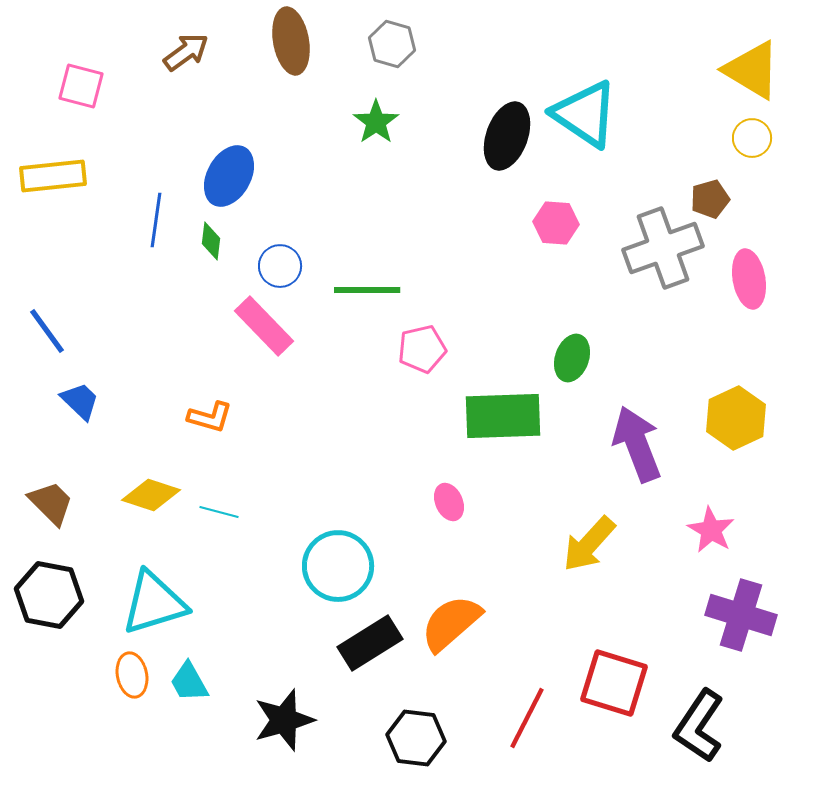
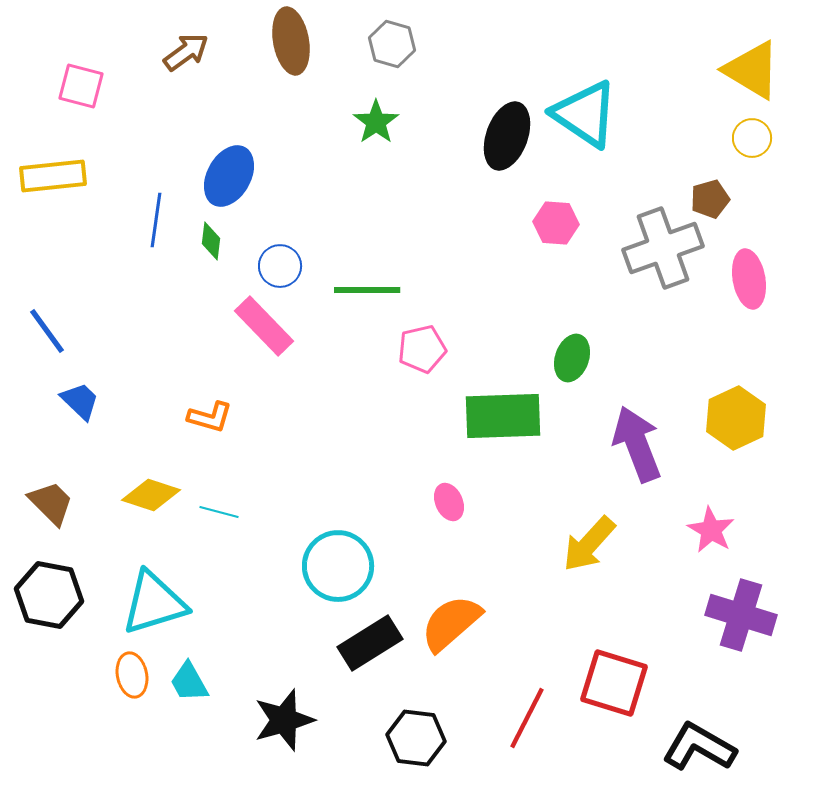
black L-shape at (699, 726): moved 21 px down; rotated 86 degrees clockwise
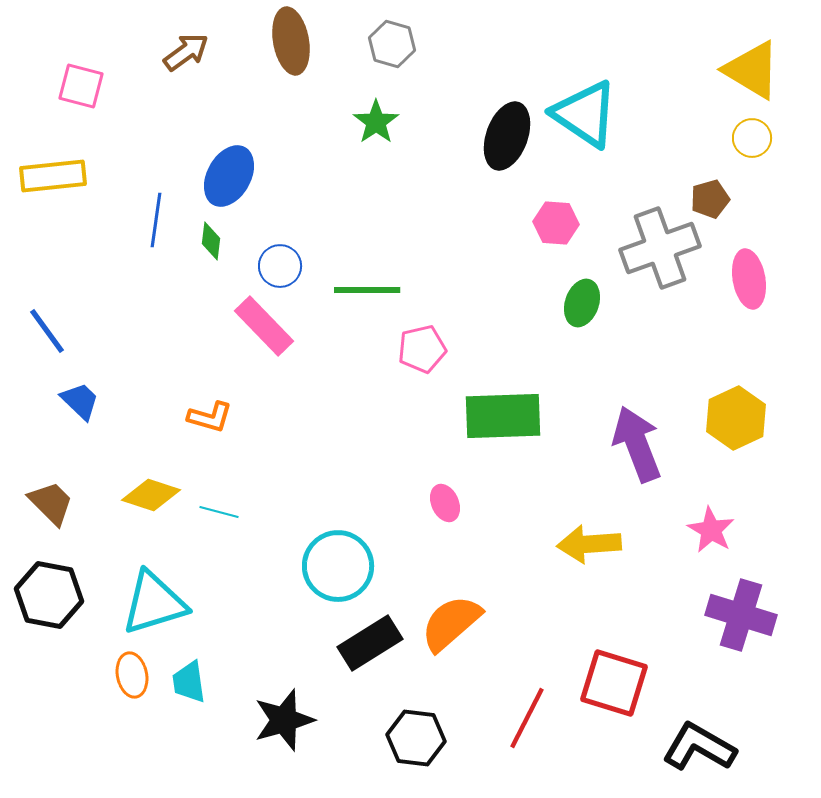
gray cross at (663, 248): moved 3 px left
green ellipse at (572, 358): moved 10 px right, 55 px up
pink ellipse at (449, 502): moved 4 px left, 1 px down
yellow arrow at (589, 544): rotated 44 degrees clockwise
cyan trapezoid at (189, 682): rotated 21 degrees clockwise
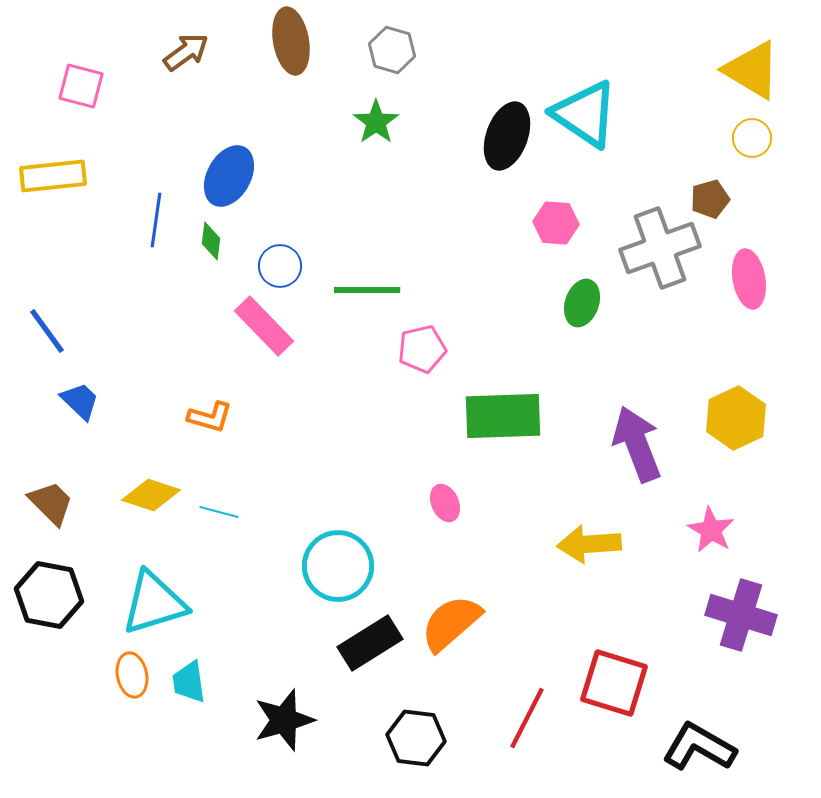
gray hexagon at (392, 44): moved 6 px down
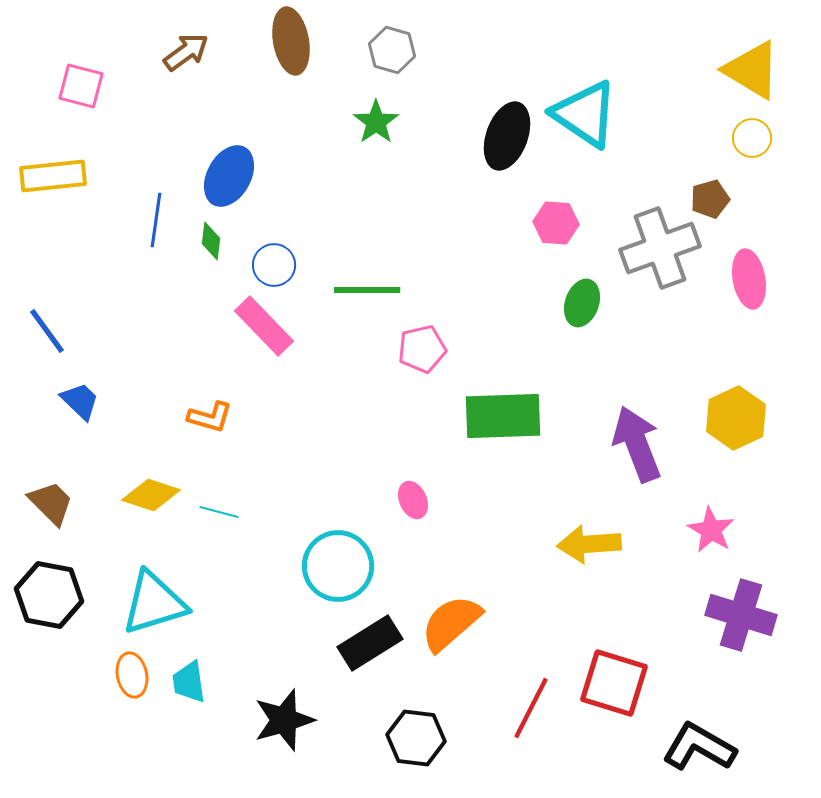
blue circle at (280, 266): moved 6 px left, 1 px up
pink ellipse at (445, 503): moved 32 px left, 3 px up
red line at (527, 718): moved 4 px right, 10 px up
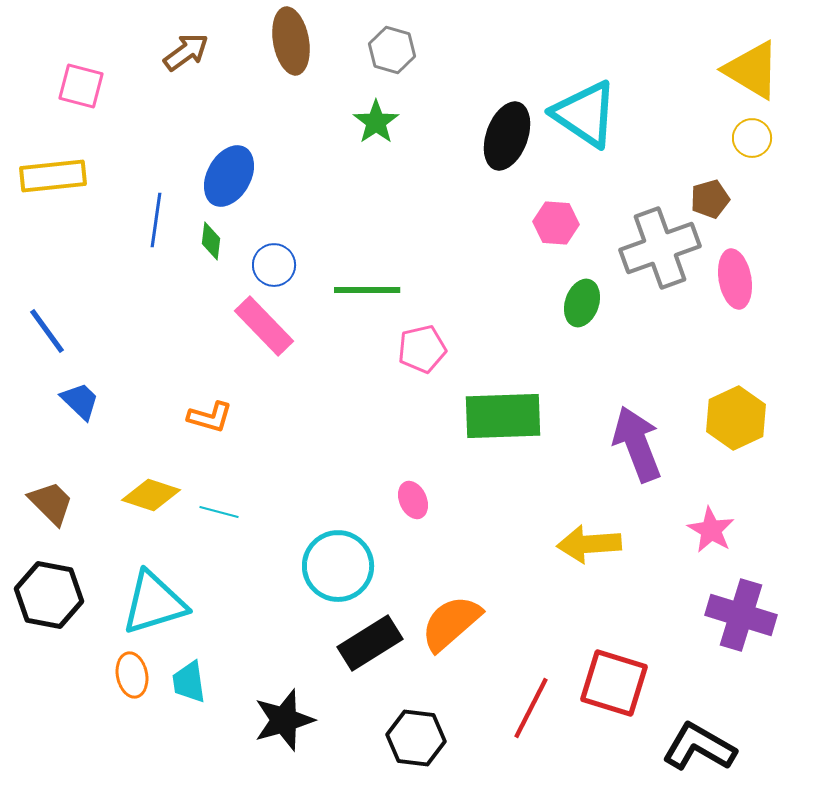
pink ellipse at (749, 279): moved 14 px left
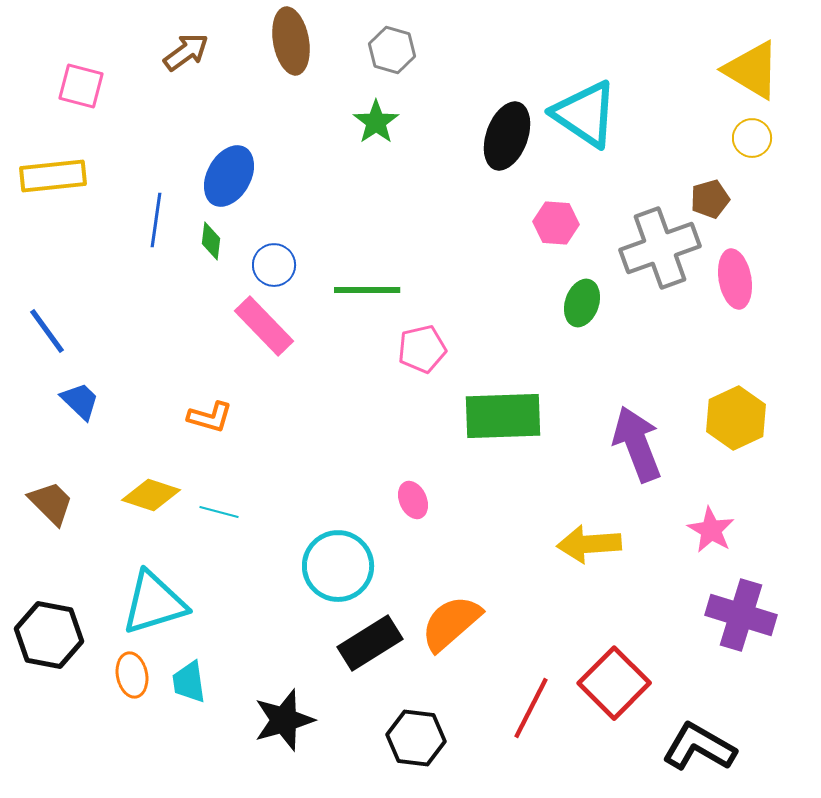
black hexagon at (49, 595): moved 40 px down
red square at (614, 683): rotated 28 degrees clockwise
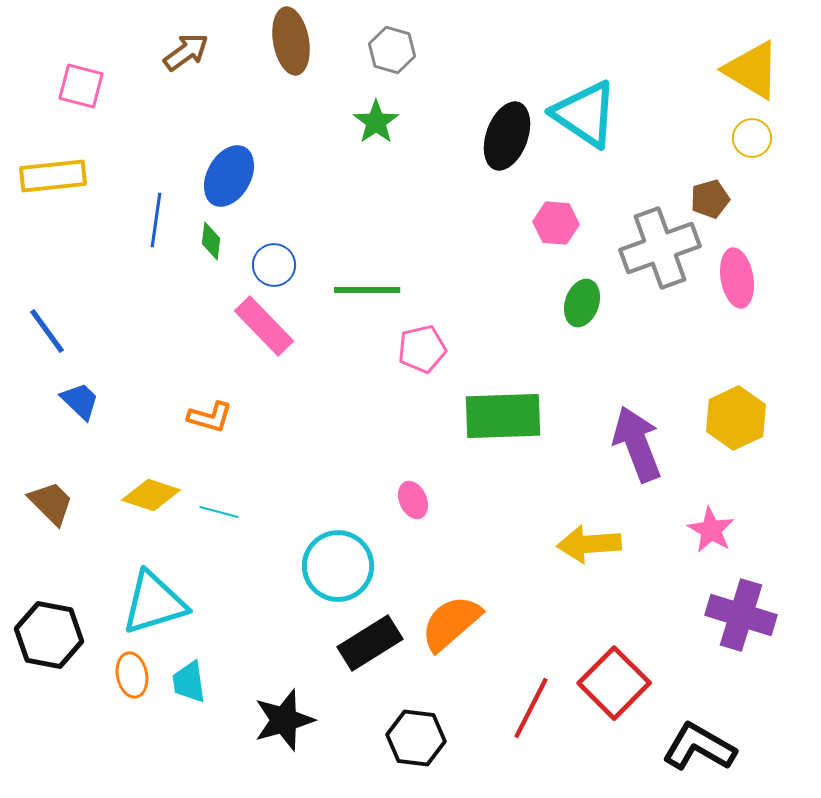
pink ellipse at (735, 279): moved 2 px right, 1 px up
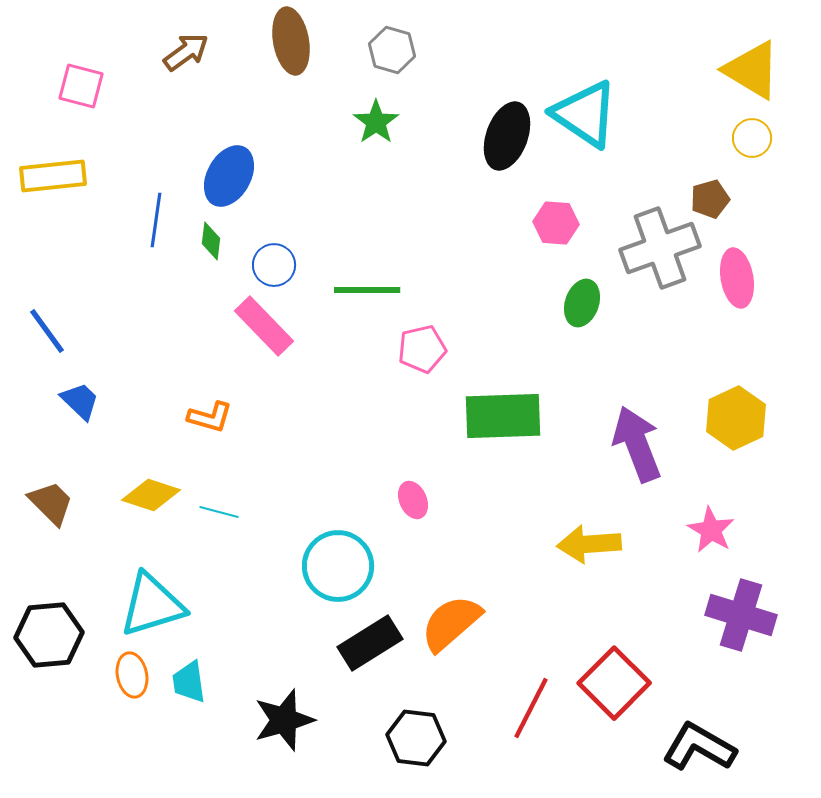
cyan triangle at (154, 603): moved 2 px left, 2 px down
black hexagon at (49, 635): rotated 16 degrees counterclockwise
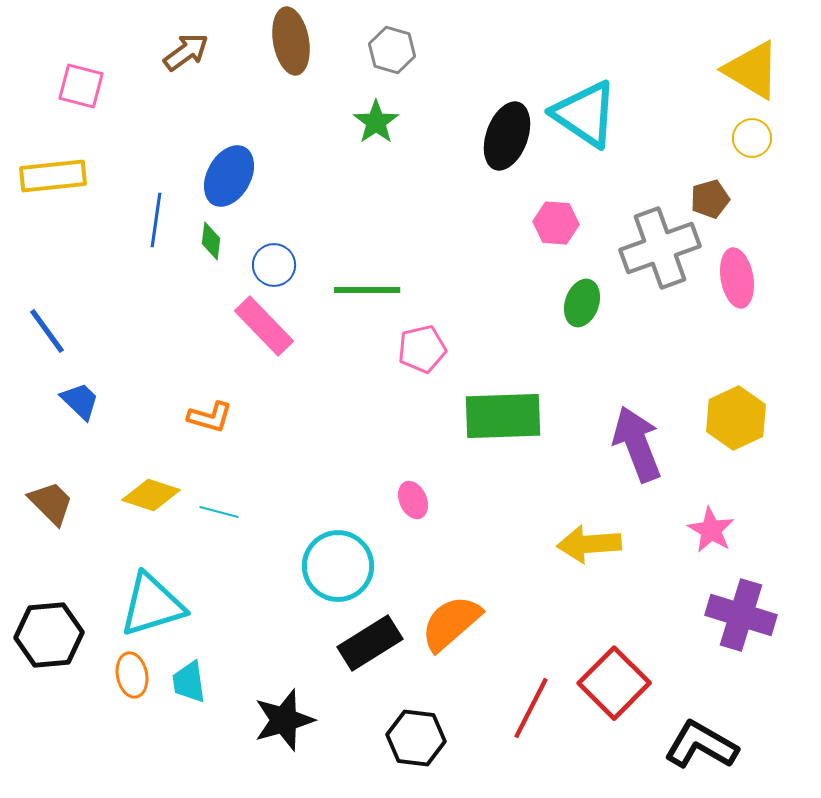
black L-shape at (699, 747): moved 2 px right, 2 px up
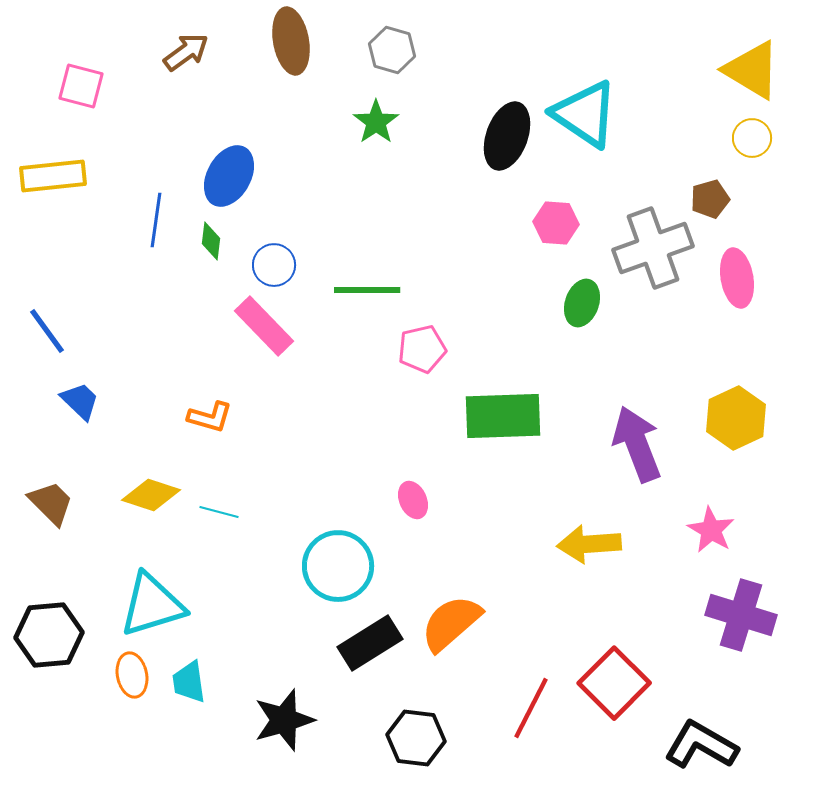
gray cross at (660, 248): moved 7 px left
